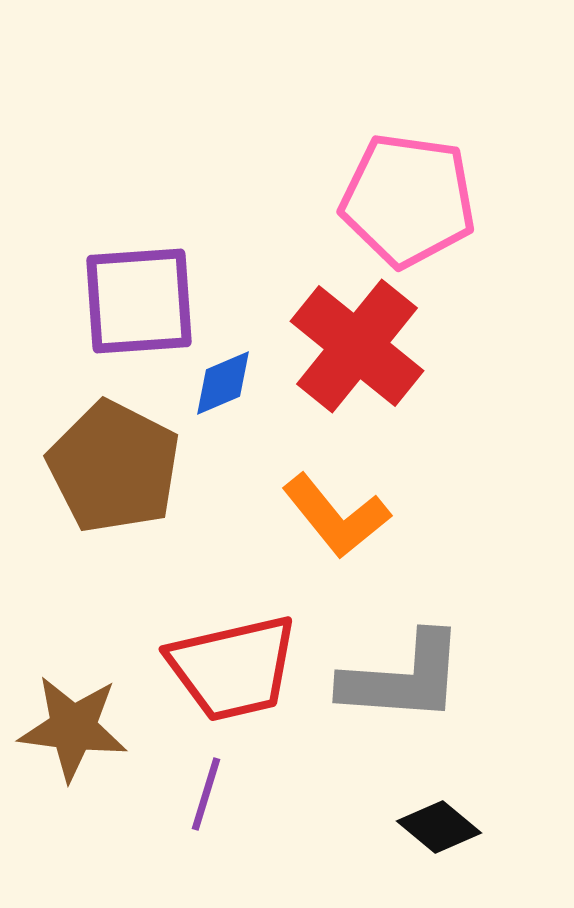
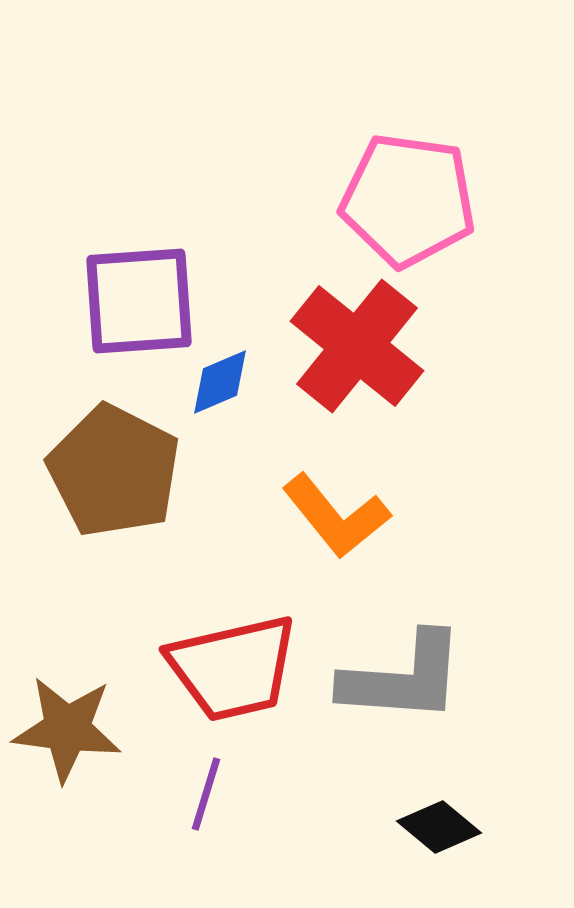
blue diamond: moved 3 px left, 1 px up
brown pentagon: moved 4 px down
brown star: moved 6 px left, 1 px down
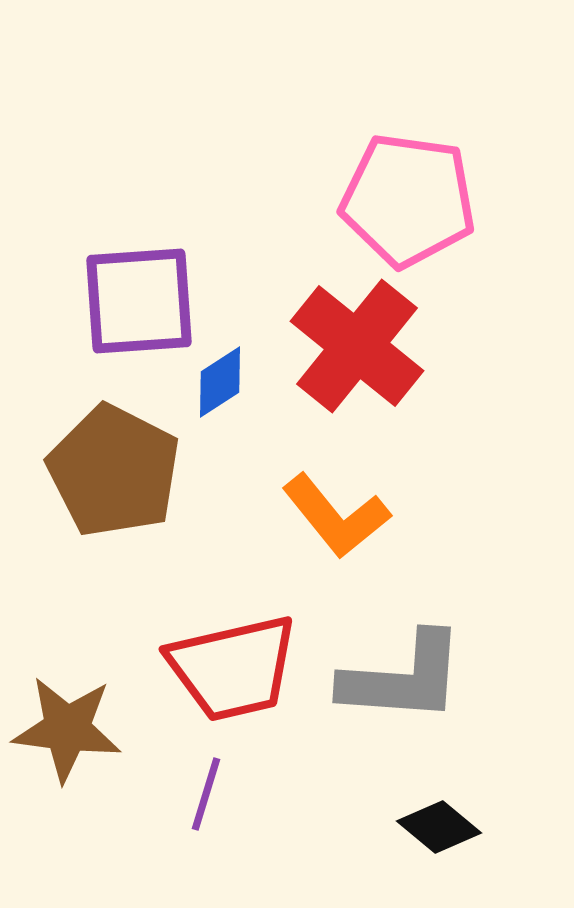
blue diamond: rotated 10 degrees counterclockwise
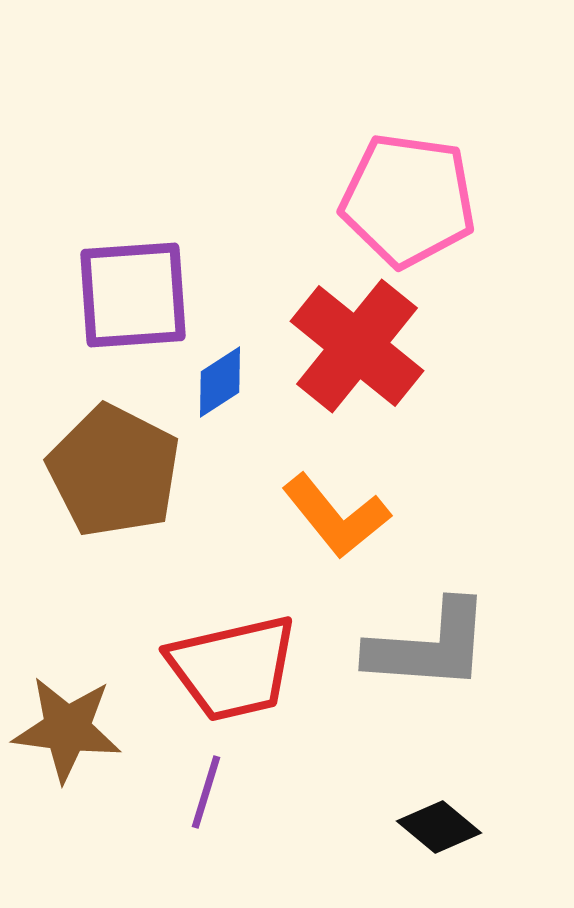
purple square: moved 6 px left, 6 px up
gray L-shape: moved 26 px right, 32 px up
purple line: moved 2 px up
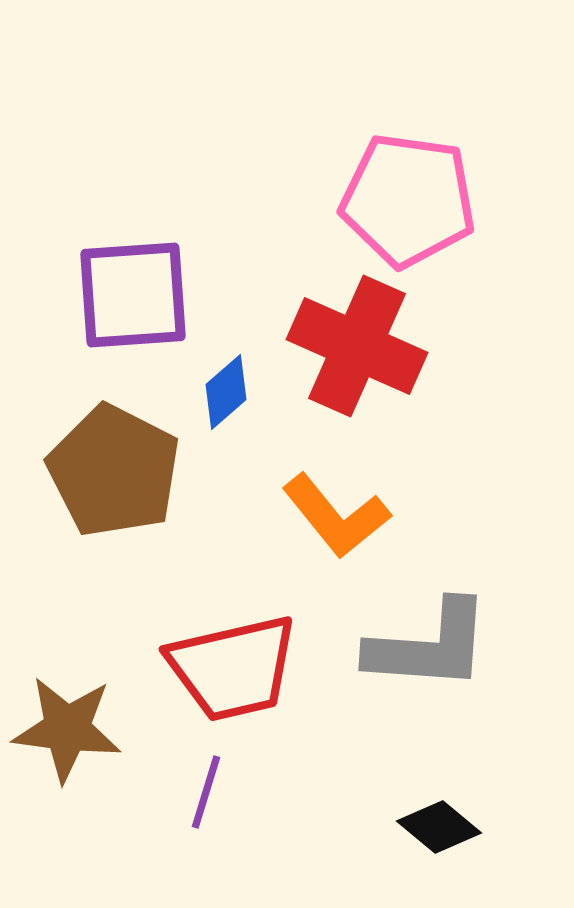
red cross: rotated 15 degrees counterclockwise
blue diamond: moved 6 px right, 10 px down; rotated 8 degrees counterclockwise
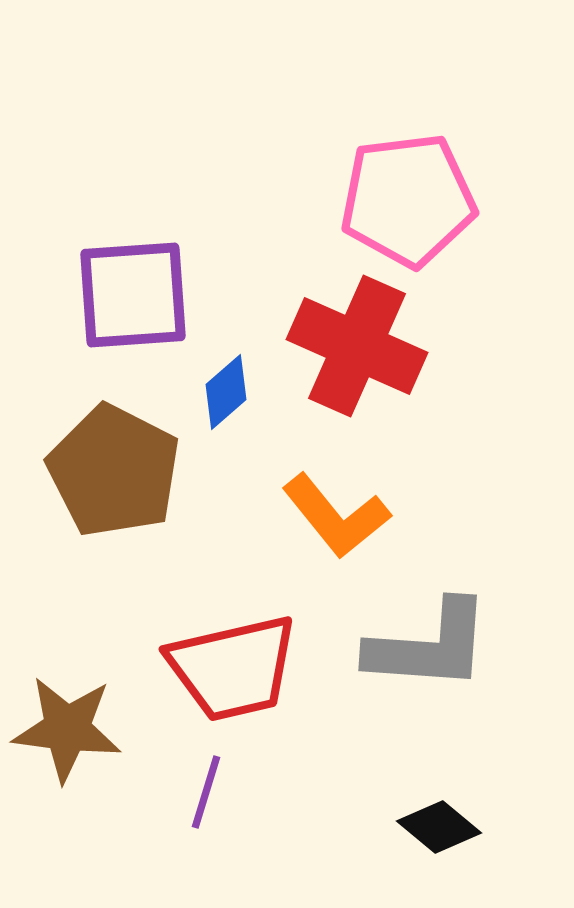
pink pentagon: rotated 15 degrees counterclockwise
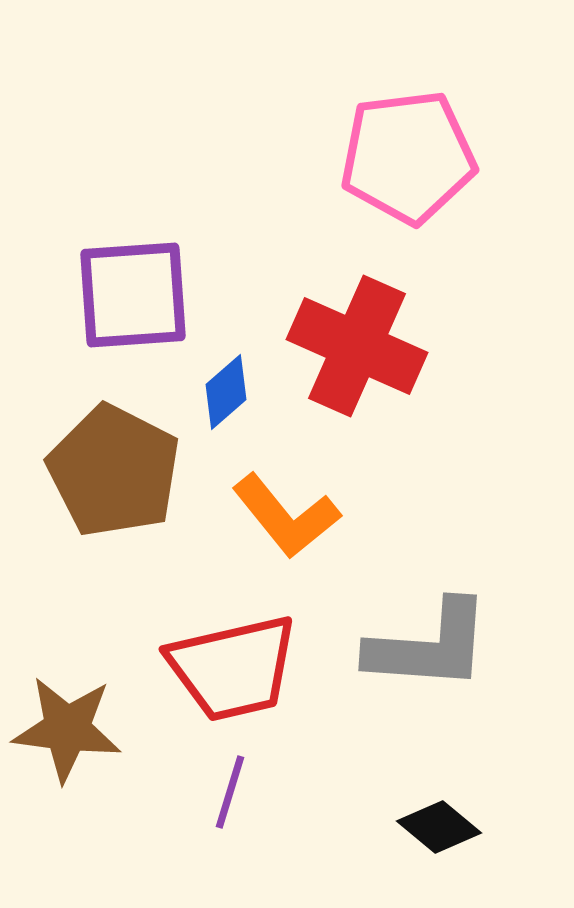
pink pentagon: moved 43 px up
orange L-shape: moved 50 px left
purple line: moved 24 px right
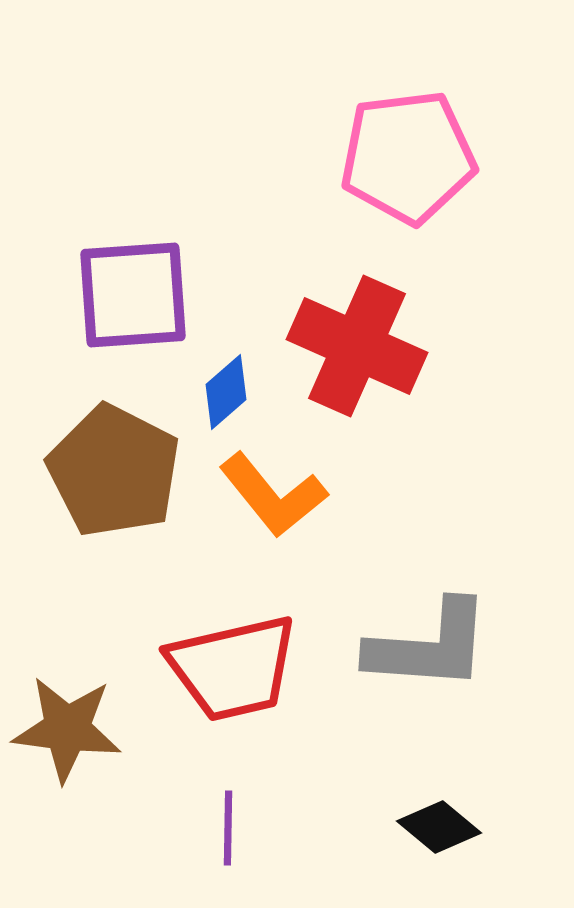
orange L-shape: moved 13 px left, 21 px up
purple line: moved 2 px left, 36 px down; rotated 16 degrees counterclockwise
